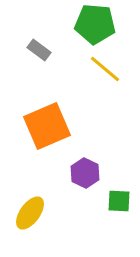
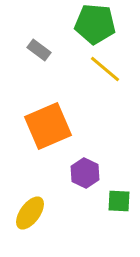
orange square: moved 1 px right
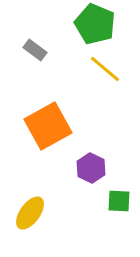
green pentagon: rotated 18 degrees clockwise
gray rectangle: moved 4 px left
orange square: rotated 6 degrees counterclockwise
purple hexagon: moved 6 px right, 5 px up
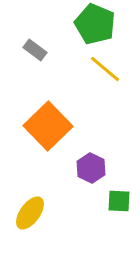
orange square: rotated 15 degrees counterclockwise
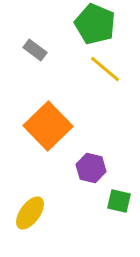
purple hexagon: rotated 12 degrees counterclockwise
green square: rotated 10 degrees clockwise
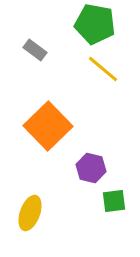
green pentagon: rotated 12 degrees counterclockwise
yellow line: moved 2 px left
green square: moved 5 px left; rotated 20 degrees counterclockwise
yellow ellipse: rotated 16 degrees counterclockwise
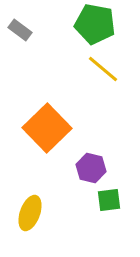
gray rectangle: moved 15 px left, 20 px up
orange square: moved 1 px left, 2 px down
green square: moved 5 px left, 1 px up
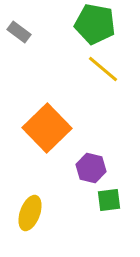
gray rectangle: moved 1 px left, 2 px down
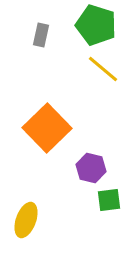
green pentagon: moved 1 px right, 1 px down; rotated 6 degrees clockwise
gray rectangle: moved 22 px right, 3 px down; rotated 65 degrees clockwise
yellow ellipse: moved 4 px left, 7 px down
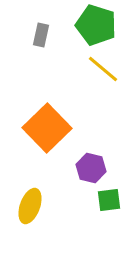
yellow ellipse: moved 4 px right, 14 px up
